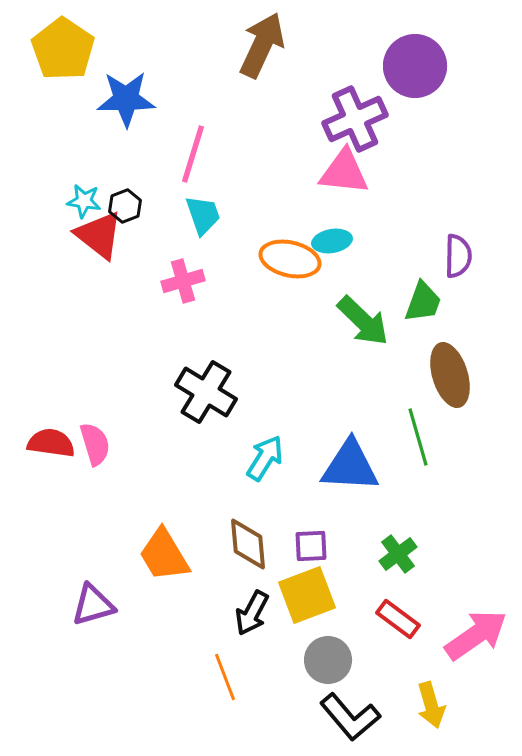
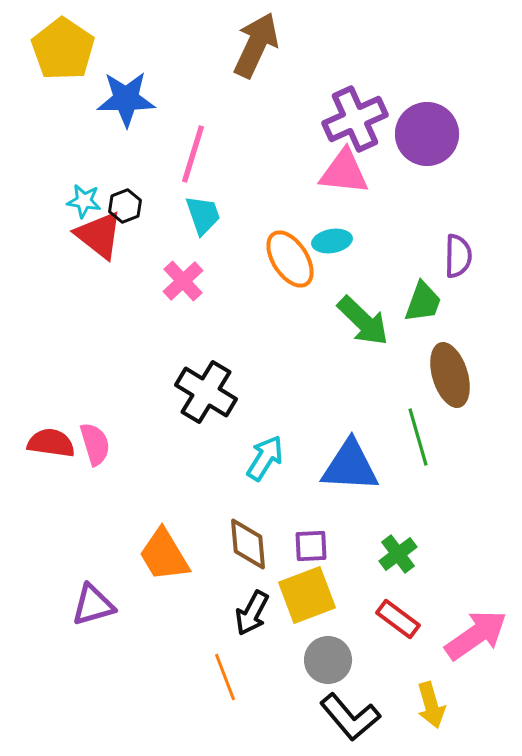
brown arrow: moved 6 px left
purple circle: moved 12 px right, 68 px down
orange ellipse: rotated 44 degrees clockwise
pink cross: rotated 27 degrees counterclockwise
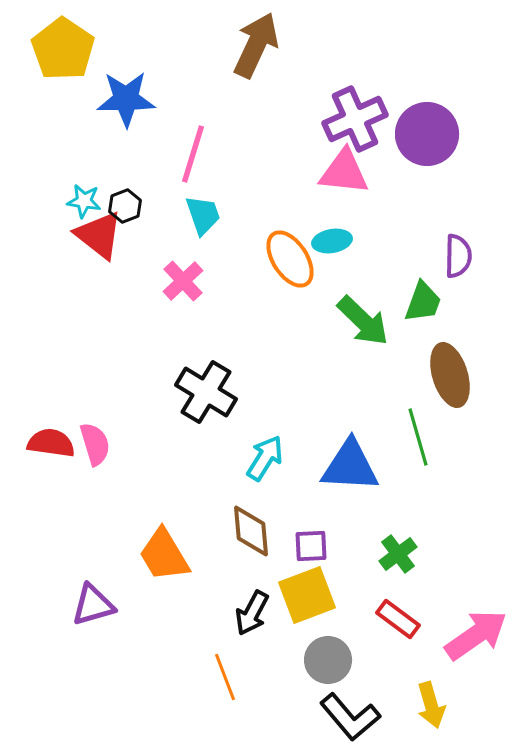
brown diamond: moved 3 px right, 13 px up
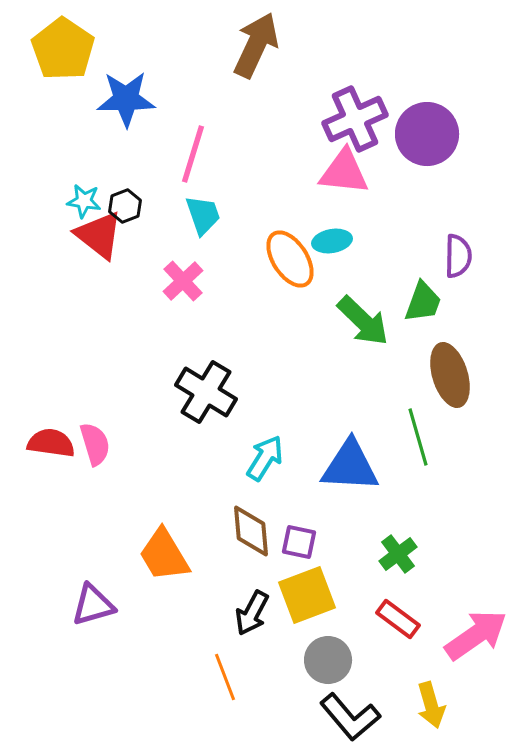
purple square: moved 12 px left, 4 px up; rotated 15 degrees clockwise
